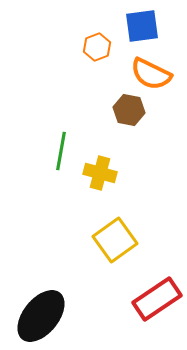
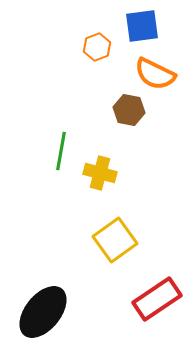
orange semicircle: moved 4 px right
black ellipse: moved 2 px right, 4 px up
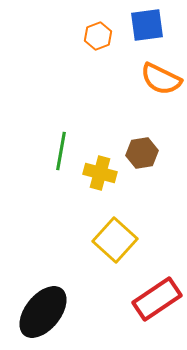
blue square: moved 5 px right, 1 px up
orange hexagon: moved 1 px right, 11 px up
orange semicircle: moved 6 px right, 5 px down
brown hexagon: moved 13 px right, 43 px down; rotated 20 degrees counterclockwise
yellow square: rotated 12 degrees counterclockwise
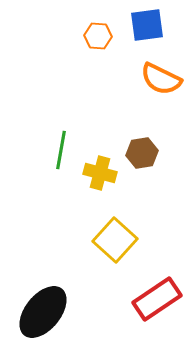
orange hexagon: rotated 24 degrees clockwise
green line: moved 1 px up
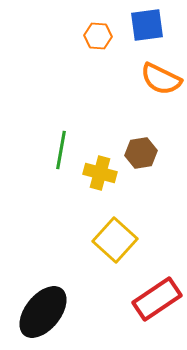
brown hexagon: moved 1 px left
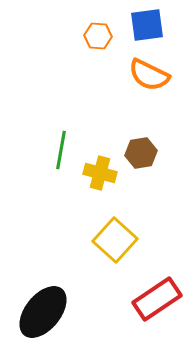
orange semicircle: moved 12 px left, 4 px up
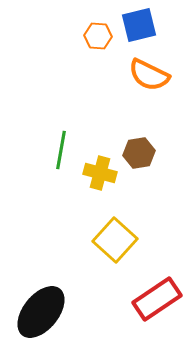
blue square: moved 8 px left; rotated 6 degrees counterclockwise
brown hexagon: moved 2 px left
black ellipse: moved 2 px left
